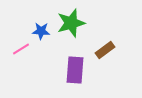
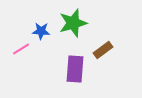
green star: moved 2 px right
brown rectangle: moved 2 px left
purple rectangle: moved 1 px up
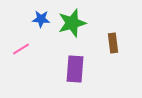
green star: moved 1 px left
blue star: moved 12 px up
brown rectangle: moved 10 px right, 7 px up; rotated 60 degrees counterclockwise
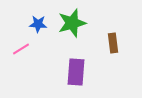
blue star: moved 3 px left, 5 px down
purple rectangle: moved 1 px right, 3 px down
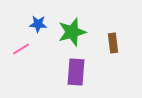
green star: moved 9 px down
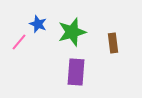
blue star: rotated 18 degrees clockwise
pink line: moved 2 px left, 7 px up; rotated 18 degrees counterclockwise
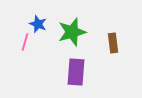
pink line: moved 6 px right; rotated 24 degrees counterclockwise
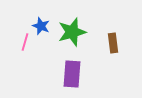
blue star: moved 3 px right, 2 px down
purple rectangle: moved 4 px left, 2 px down
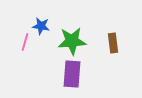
blue star: rotated 12 degrees counterclockwise
green star: moved 9 px down; rotated 12 degrees clockwise
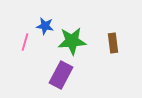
blue star: moved 4 px right
purple rectangle: moved 11 px left, 1 px down; rotated 24 degrees clockwise
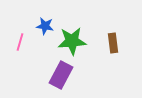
pink line: moved 5 px left
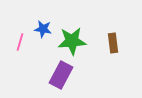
blue star: moved 2 px left, 3 px down
